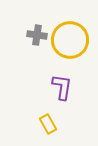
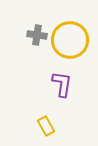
purple L-shape: moved 3 px up
yellow rectangle: moved 2 px left, 2 px down
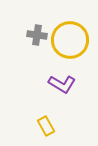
purple L-shape: rotated 112 degrees clockwise
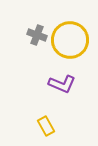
gray cross: rotated 12 degrees clockwise
purple L-shape: rotated 8 degrees counterclockwise
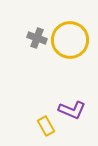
gray cross: moved 3 px down
purple L-shape: moved 10 px right, 26 px down
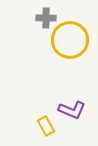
gray cross: moved 9 px right, 20 px up; rotated 18 degrees counterclockwise
